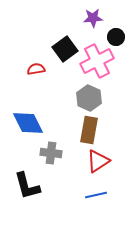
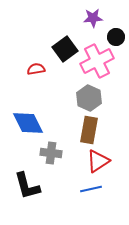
blue line: moved 5 px left, 6 px up
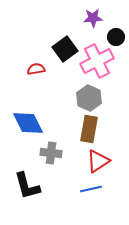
brown rectangle: moved 1 px up
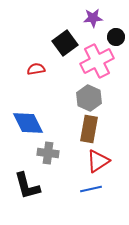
black square: moved 6 px up
gray cross: moved 3 px left
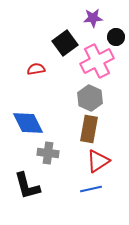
gray hexagon: moved 1 px right
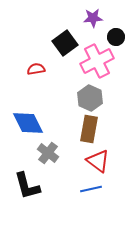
gray cross: rotated 30 degrees clockwise
red triangle: rotated 50 degrees counterclockwise
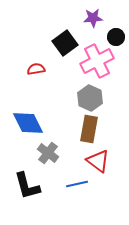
blue line: moved 14 px left, 5 px up
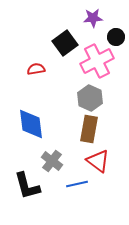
blue diamond: moved 3 px right, 1 px down; rotated 20 degrees clockwise
gray cross: moved 4 px right, 8 px down
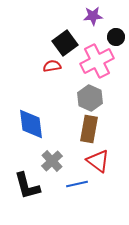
purple star: moved 2 px up
red semicircle: moved 16 px right, 3 px up
gray cross: rotated 10 degrees clockwise
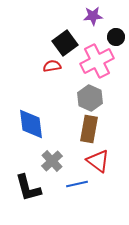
black L-shape: moved 1 px right, 2 px down
